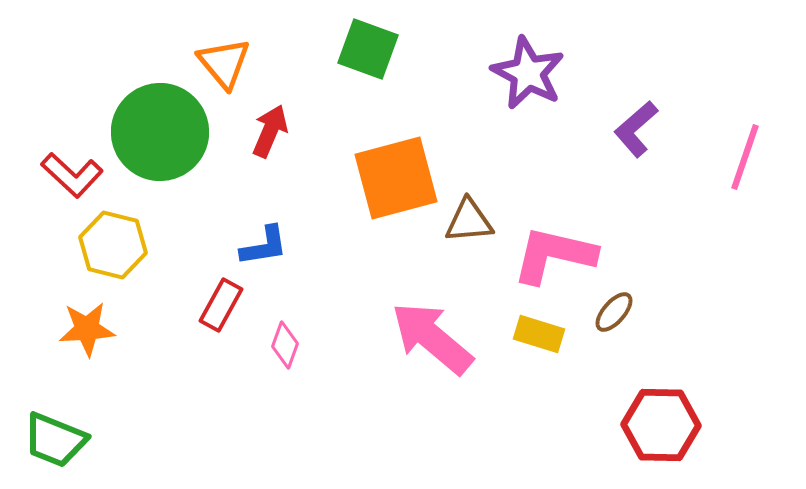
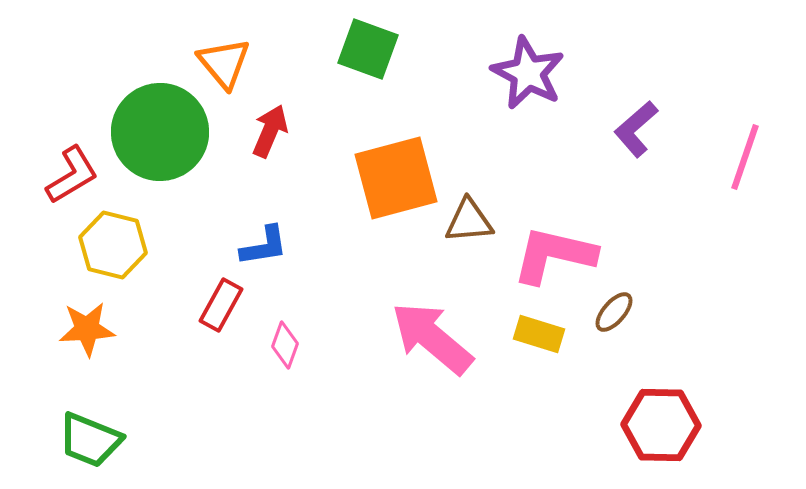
red L-shape: rotated 74 degrees counterclockwise
green trapezoid: moved 35 px right
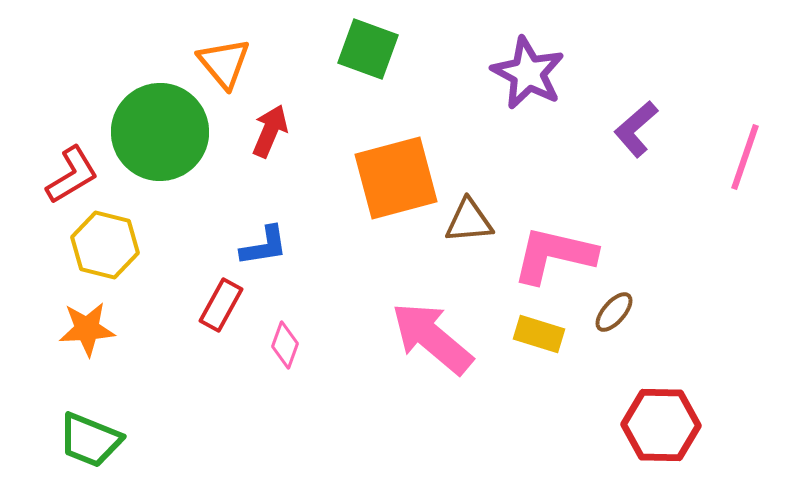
yellow hexagon: moved 8 px left
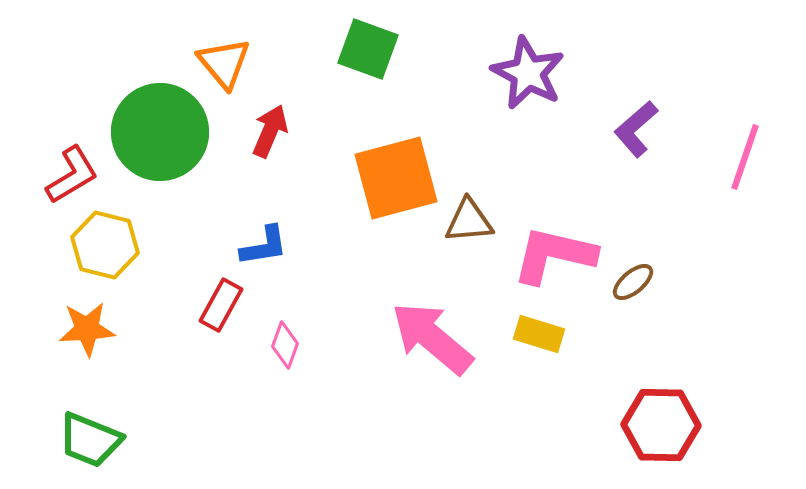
brown ellipse: moved 19 px right, 30 px up; rotated 9 degrees clockwise
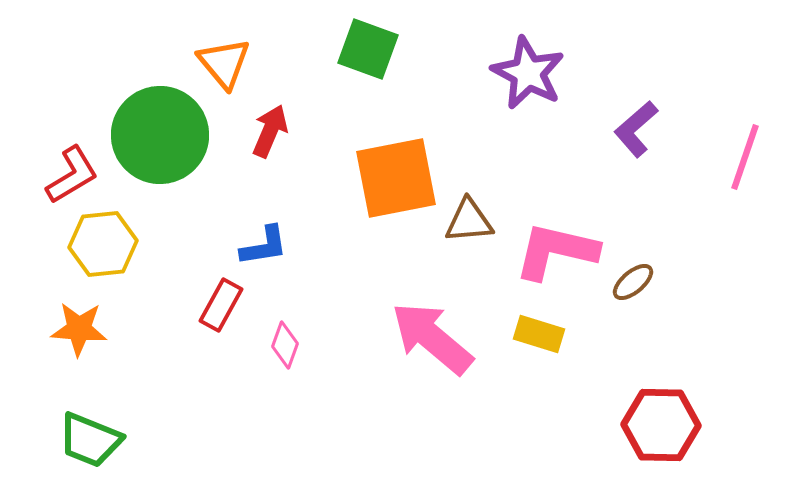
green circle: moved 3 px down
orange square: rotated 4 degrees clockwise
yellow hexagon: moved 2 px left, 1 px up; rotated 20 degrees counterclockwise
pink L-shape: moved 2 px right, 4 px up
orange star: moved 8 px left; rotated 8 degrees clockwise
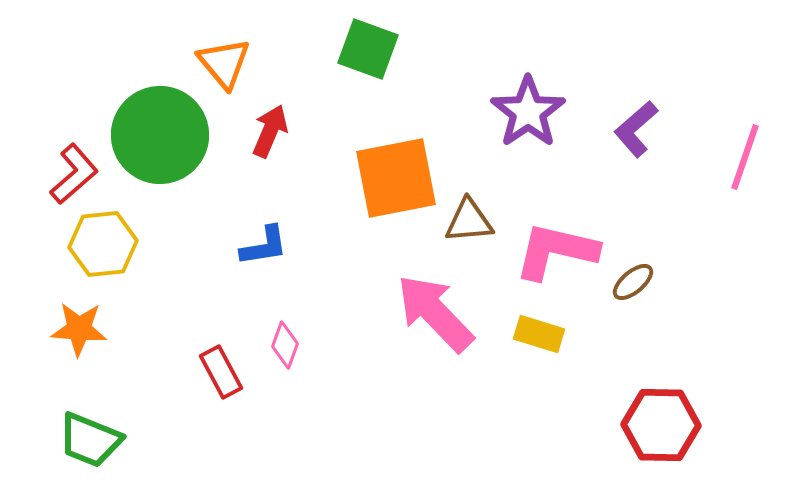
purple star: moved 39 px down; rotated 10 degrees clockwise
red L-shape: moved 2 px right, 1 px up; rotated 10 degrees counterclockwise
red rectangle: moved 67 px down; rotated 57 degrees counterclockwise
pink arrow: moved 3 px right, 25 px up; rotated 6 degrees clockwise
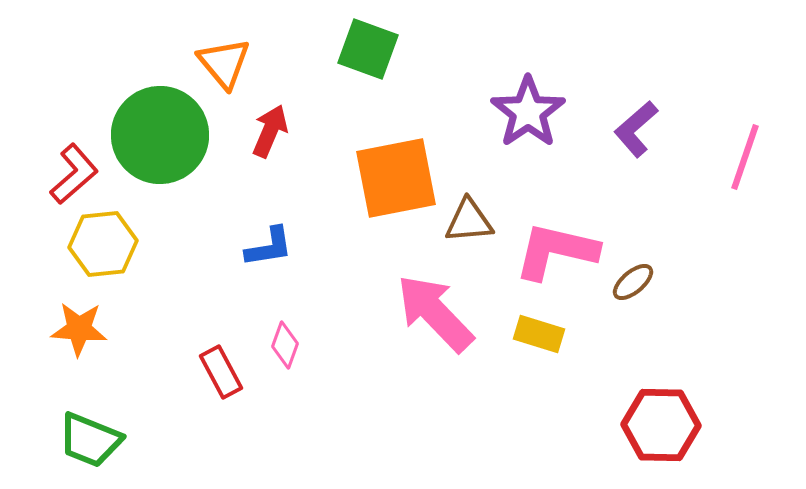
blue L-shape: moved 5 px right, 1 px down
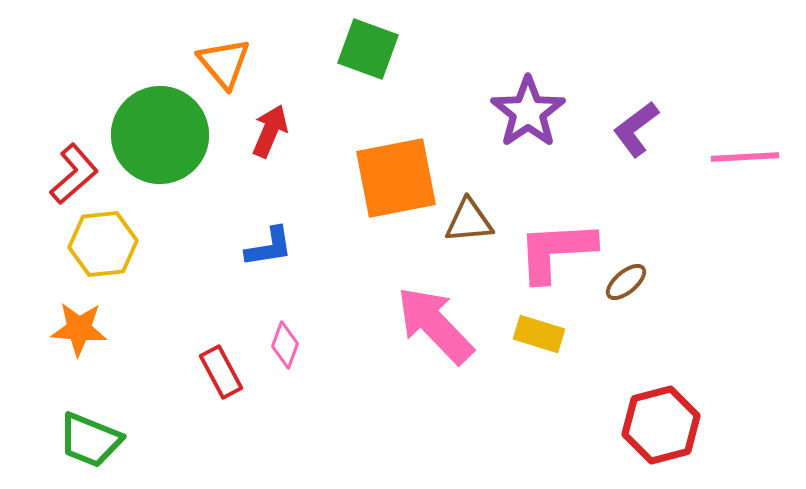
purple L-shape: rotated 4 degrees clockwise
pink line: rotated 68 degrees clockwise
pink L-shape: rotated 16 degrees counterclockwise
brown ellipse: moved 7 px left
pink arrow: moved 12 px down
red hexagon: rotated 16 degrees counterclockwise
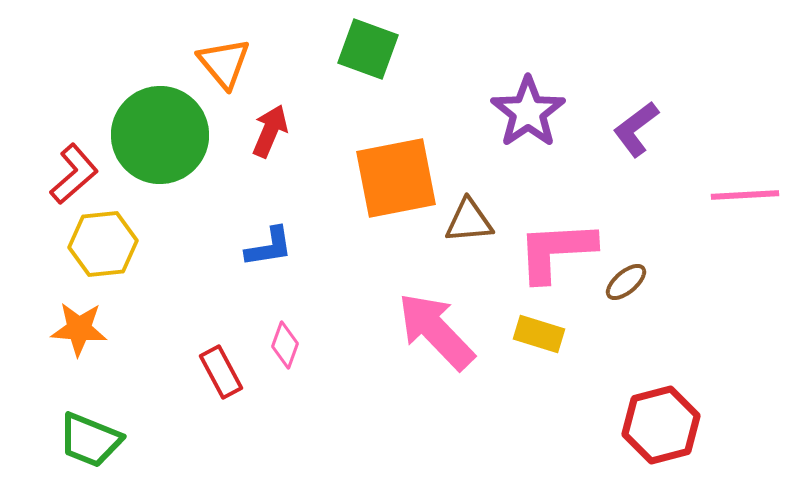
pink line: moved 38 px down
pink arrow: moved 1 px right, 6 px down
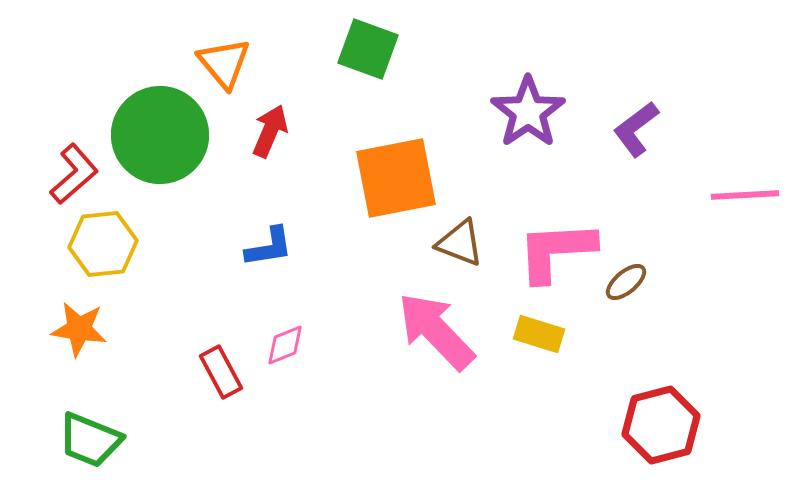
brown triangle: moved 9 px left, 22 px down; rotated 26 degrees clockwise
orange star: rotated 4 degrees clockwise
pink diamond: rotated 48 degrees clockwise
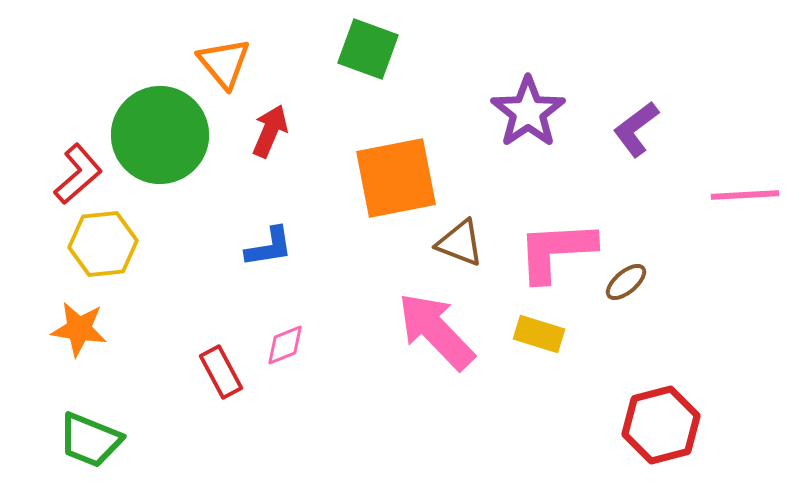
red L-shape: moved 4 px right
